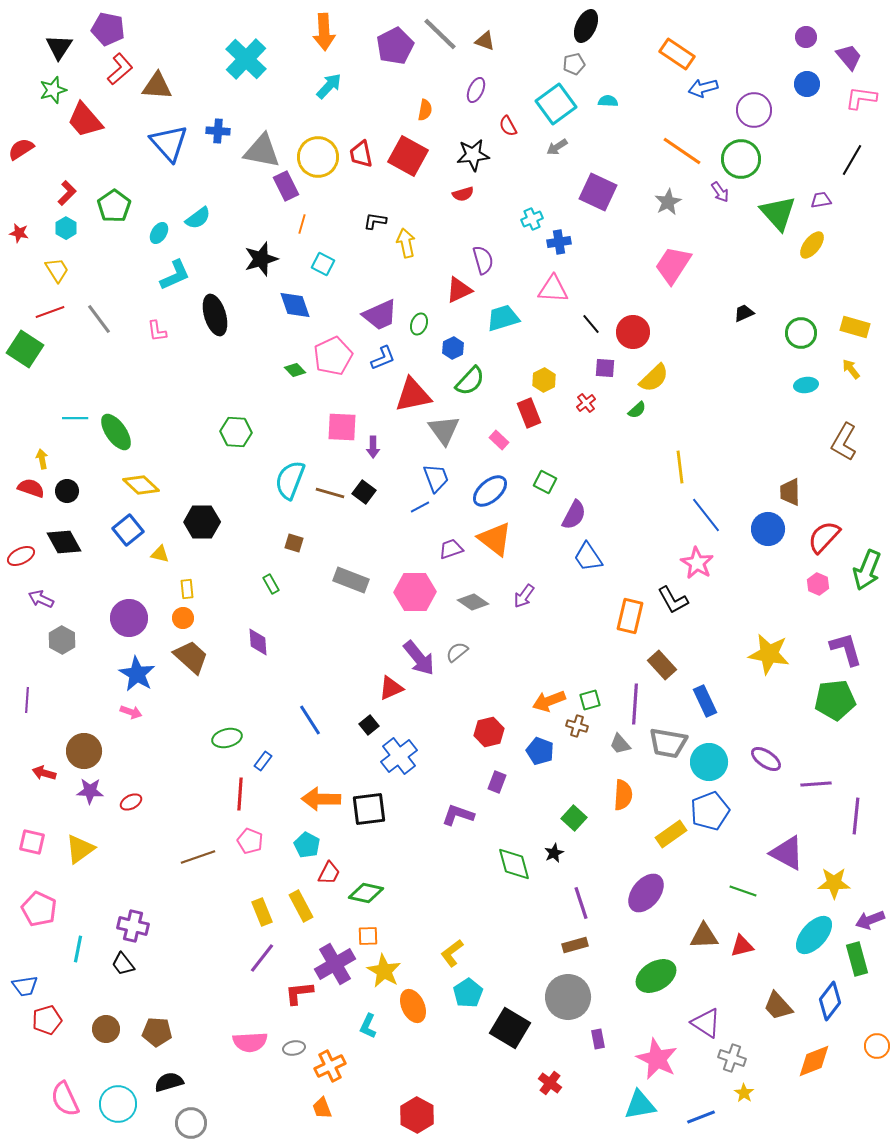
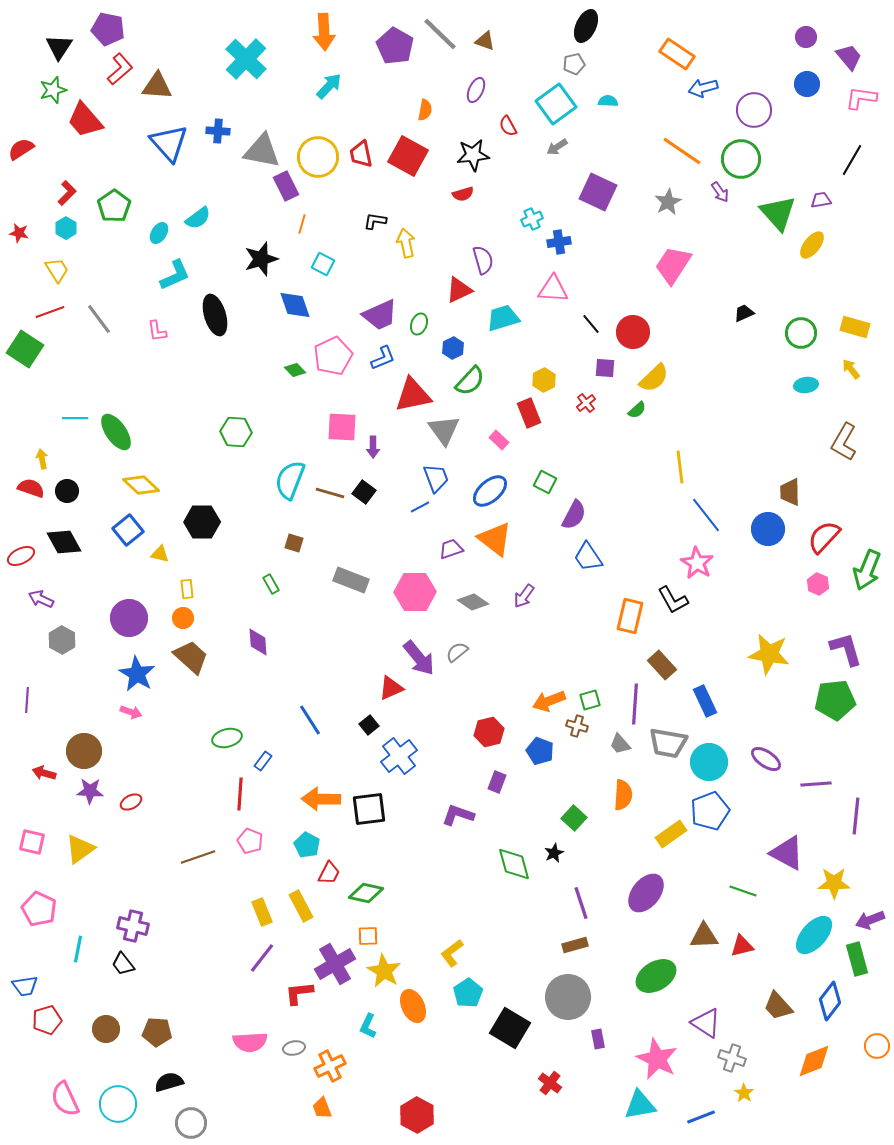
purple pentagon at (395, 46): rotated 15 degrees counterclockwise
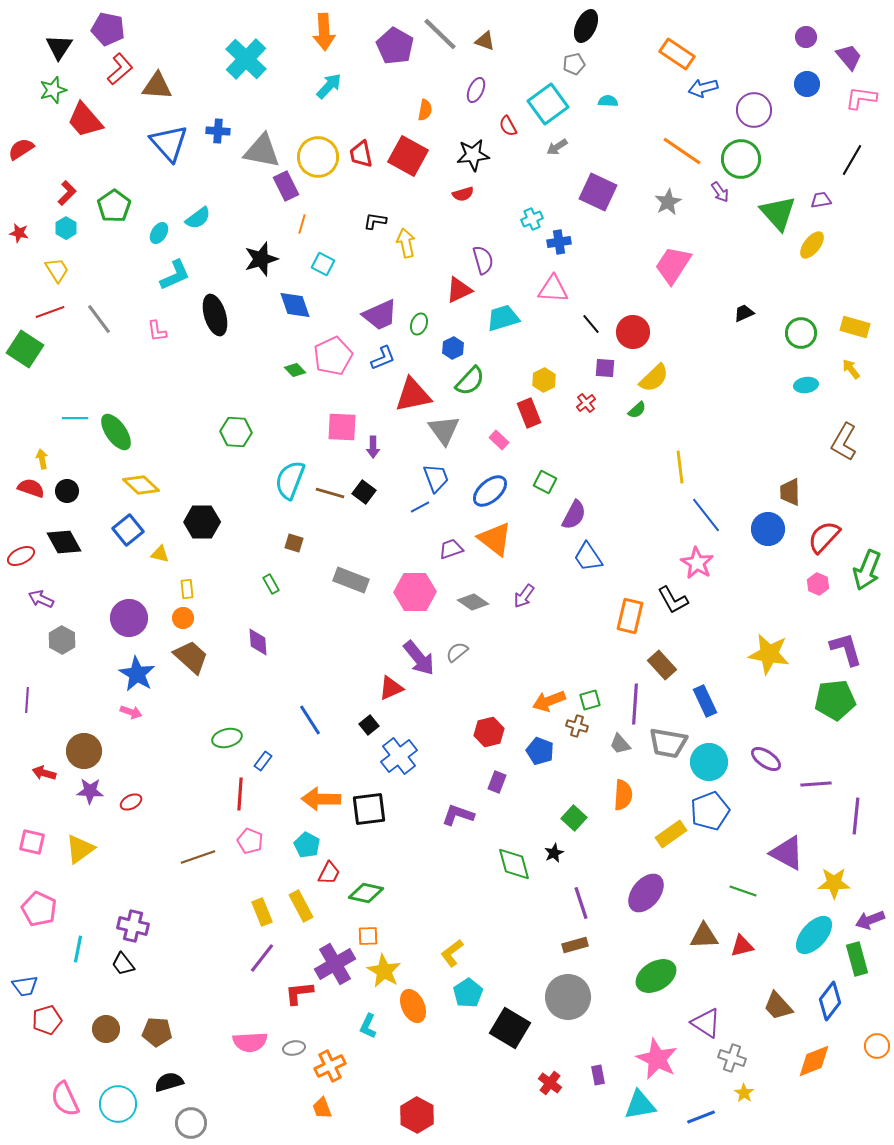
cyan square at (556, 104): moved 8 px left
purple rectangle at (598, 1039): moved 36 px down
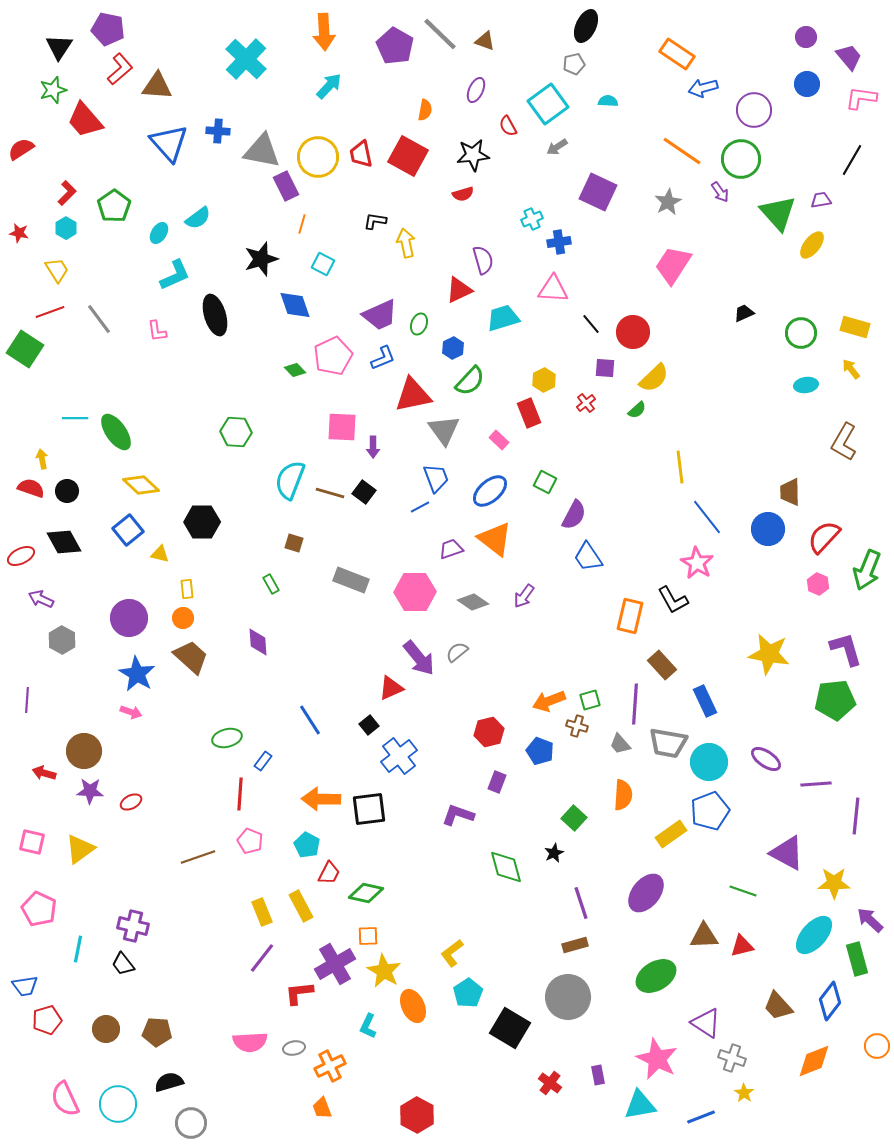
blue line at (706, 515): moved 1 px right, 2 px down
green diamond at (514, 864): moved 8 px left, 3 px down
purple arrow at (870, 920): rotated 64 degrees clockwise
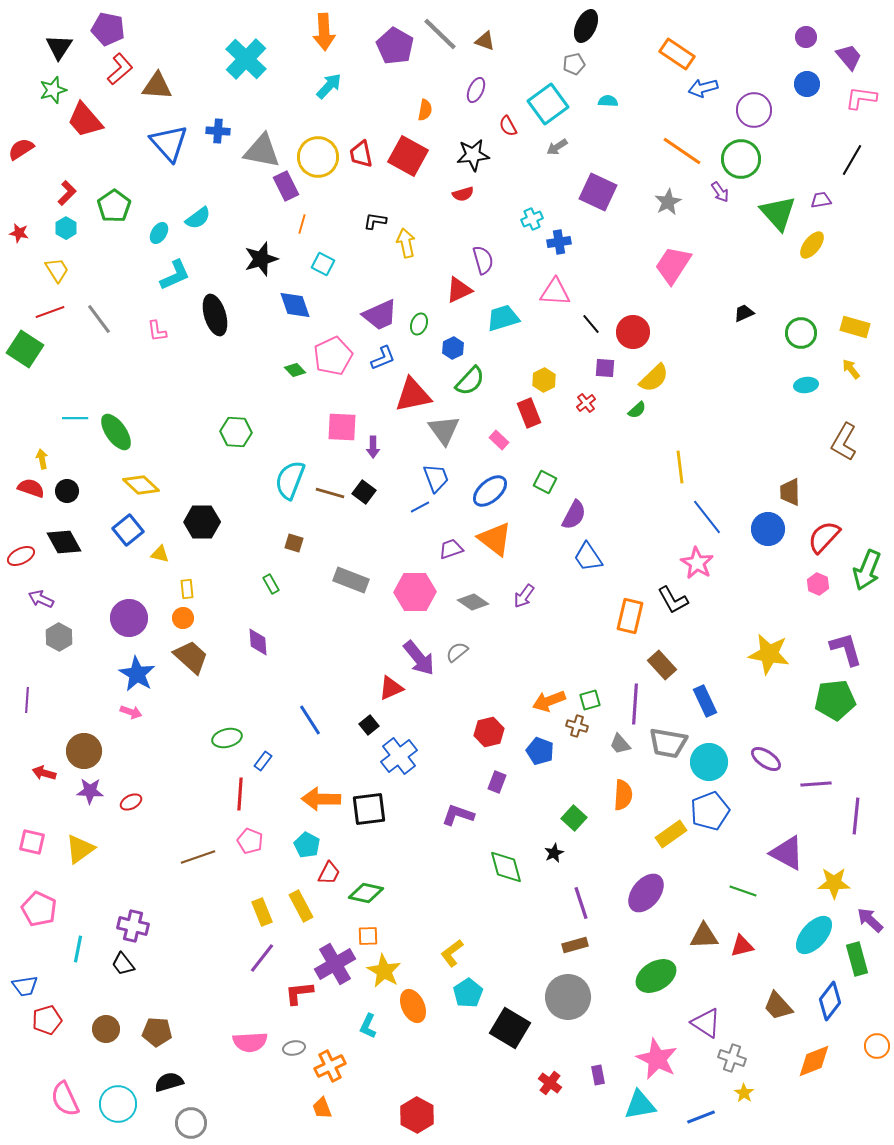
pink triangle at (553, 289): moved 2 px right, 3 px down
gray hexagon at (62, 640): moved 3 px left, 3 px up
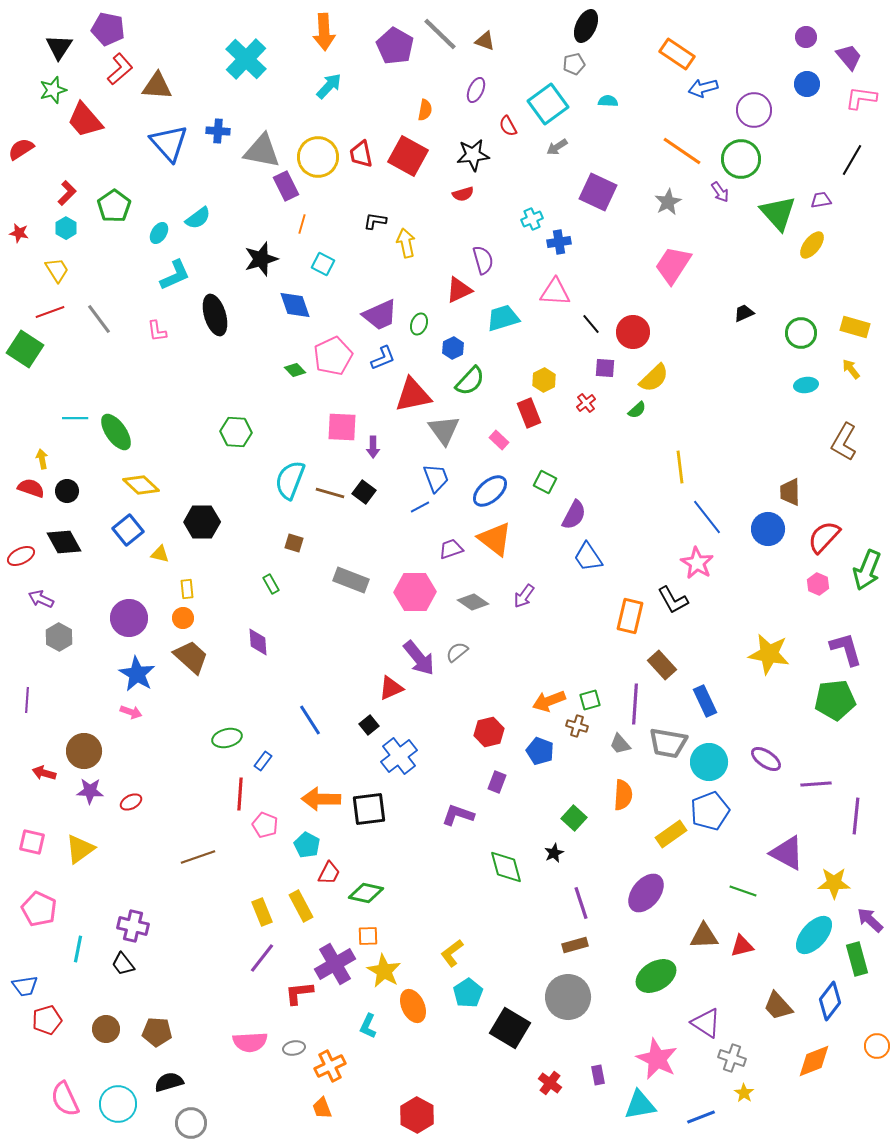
pink pentagon at (250, 841): moved 15 px right, 16 px up
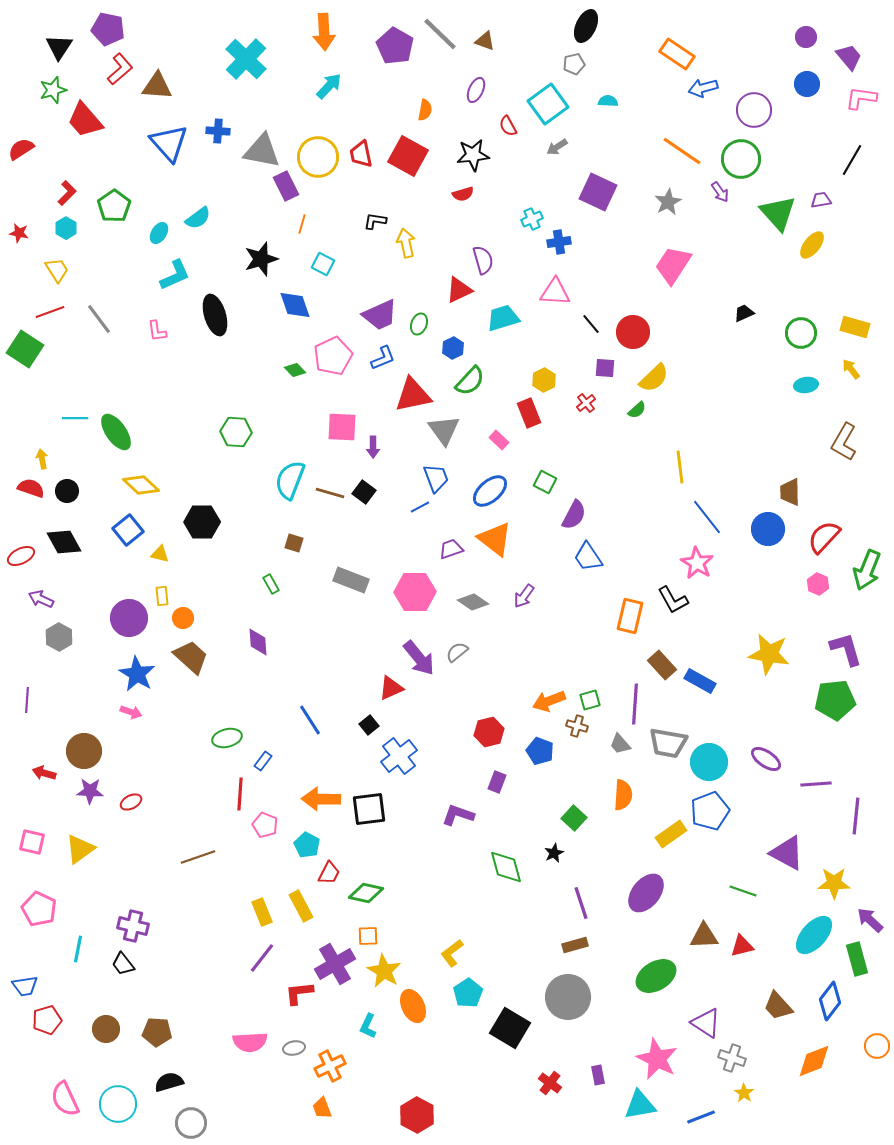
yellow rectangle at (187, 589): moved 25 px left, 7 px down
blue rectangle at (705, 701): moved 5 px left, 20 px up; rotated 36 degrees counterclockwise
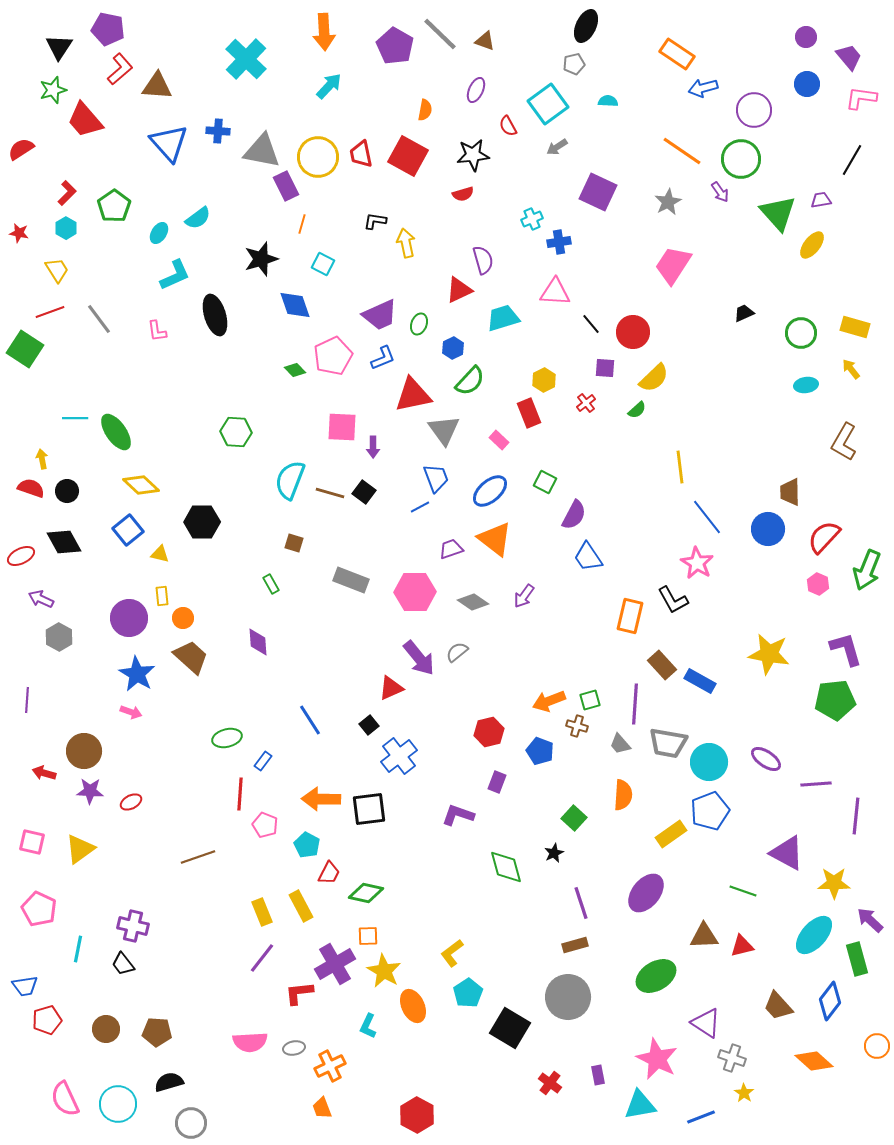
orange diamond at (814, 1061): rotated 63 degrees clockwise
